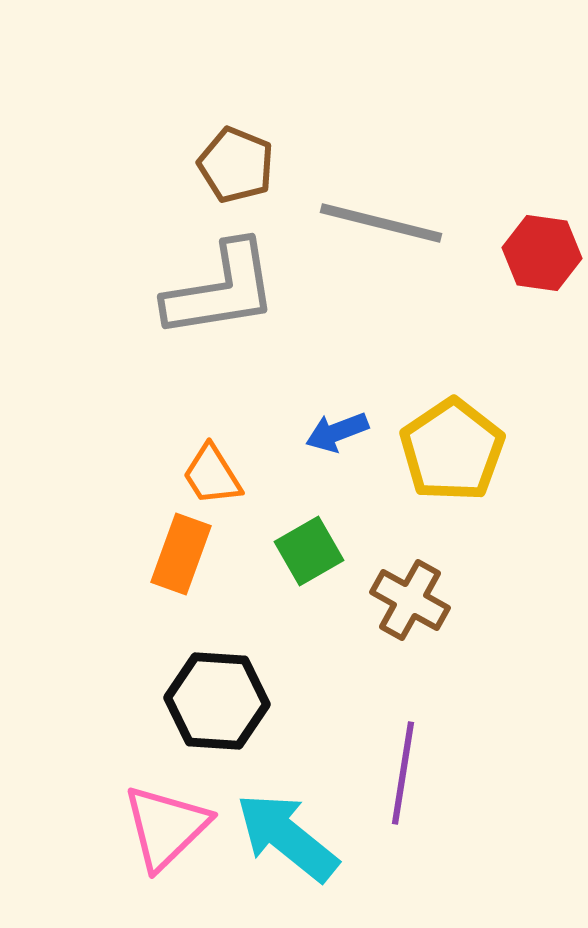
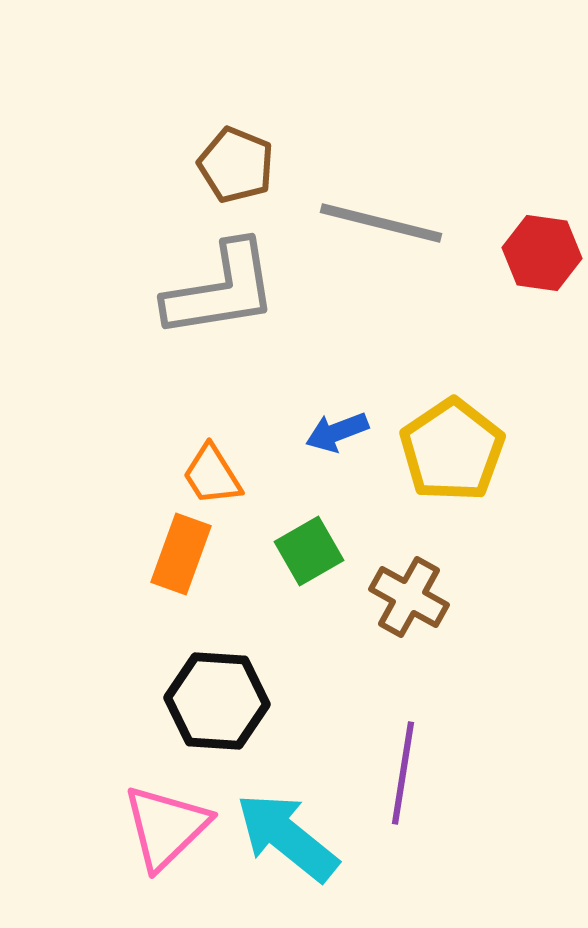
brown cross: moved 1 px left, 3 px up
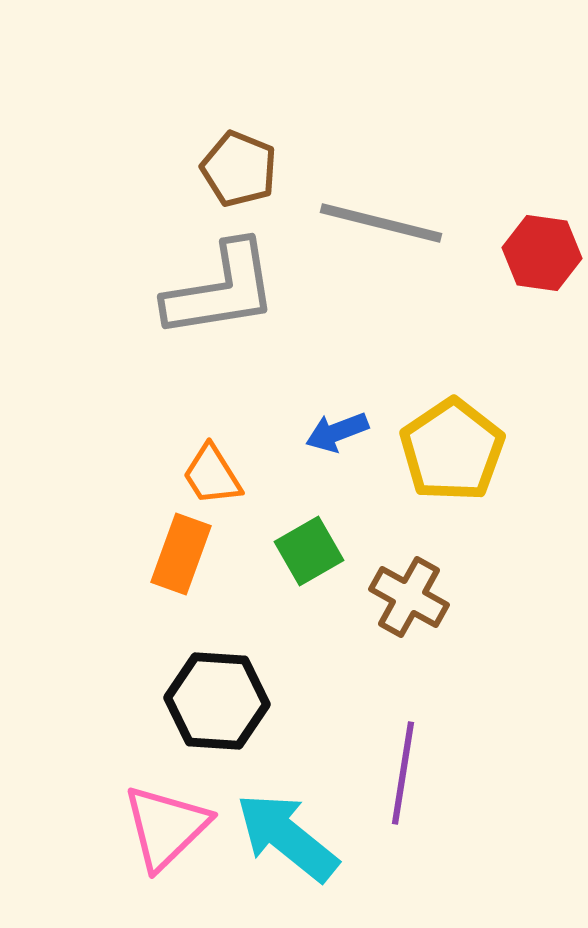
brown pentagon: moved 3 px right, 4 px down
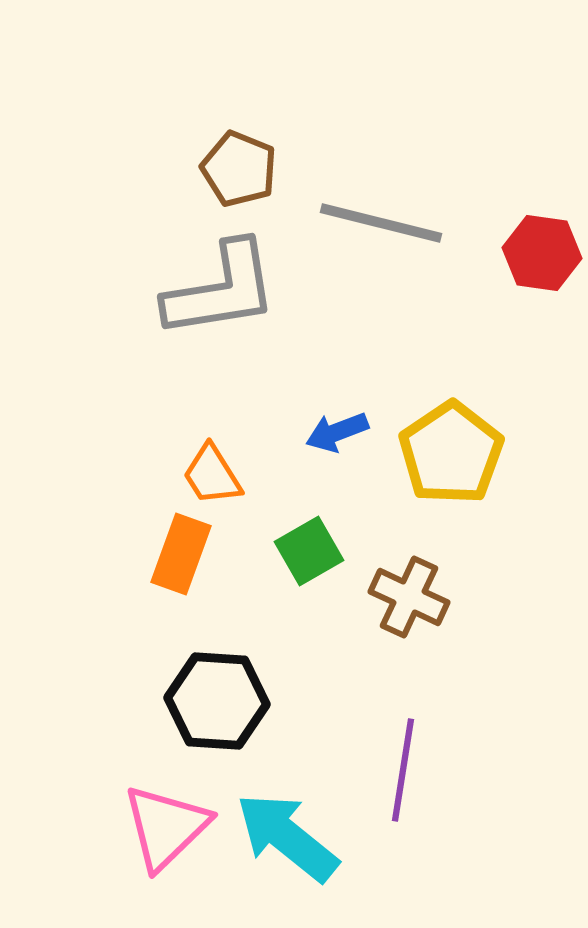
yellow pentagon: moved 1 px left, 3 px down
brown cross: rotated 4 degrees counterclockwise
purple line: moved 3 px up
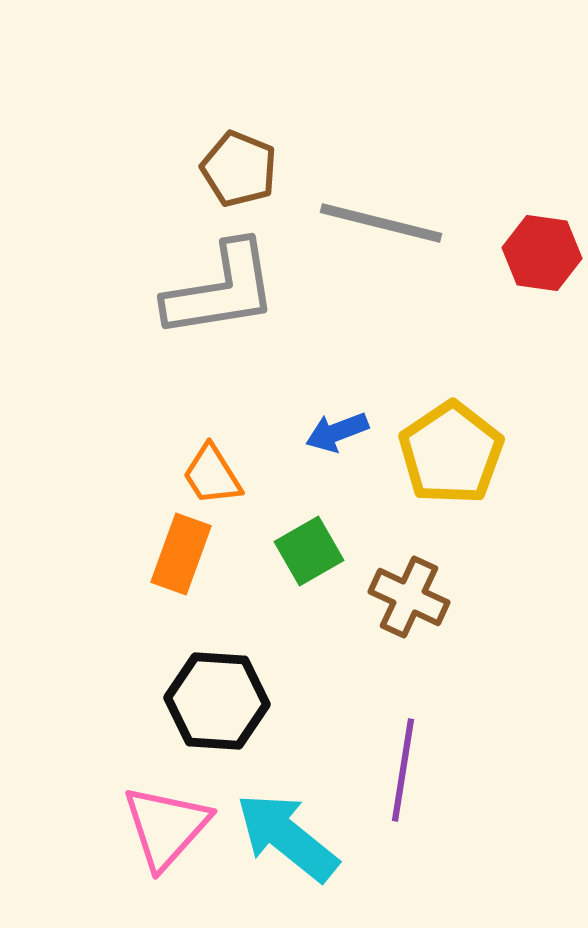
pink triangle: rotated 4 degrees counterclockwise
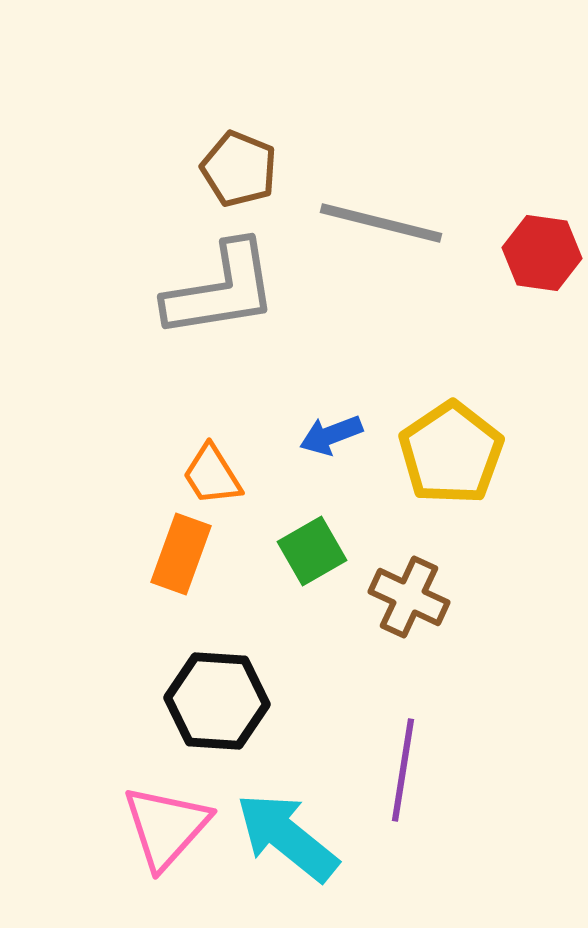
blue arrow: moved 6 px left, 3 px down
green square: moved 3 px right
